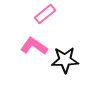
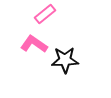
pink L-shape: moved 2 px up
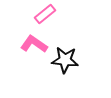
black star: rotated 8 degrees clockwise
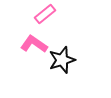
black star: moved 3 px left; rotated 24 degrees counterclockwise
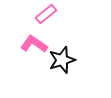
pink rectangle: moved 1 px right
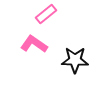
black star: moved 13 px right; rotated 20 degrees clockwise
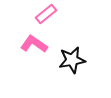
black star: moved 3 px left; rotated 12 degrees counterclockwise
